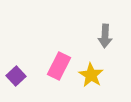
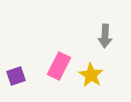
purple square: rotated 24 degrees clockwise
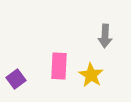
pink rectangle: rotated 24 degrees counterclockwise
purple square: moved 3 px down; rotated 18 degrees counterclockwise
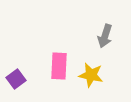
gray arrow: rotated 15 degrees clockwise
yellow star: rotated 20 degrees counterclockwise
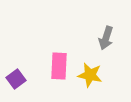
gray arrow: moved 1 px right, 2 px down
yellow star: moved 1 px left
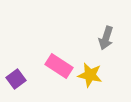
pink rectangle: rotated 60 degrees counterclockwise
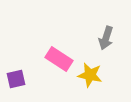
pink rectangle: moved 7 px up
purple square: rotated 24 degrees clockwise
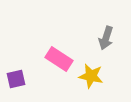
yellow star: moved 1 px right, 1 px down
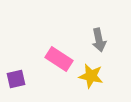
gray arrow: moved 7 px left, 2 px down; rotated 30 degrees counterclockwise
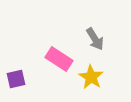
gray arrow: moved 4 px left, 1 px up; rotated 20 degrees counterclockwise
yellow star: moved 1 px down; rotated 20 degrees clockwise
